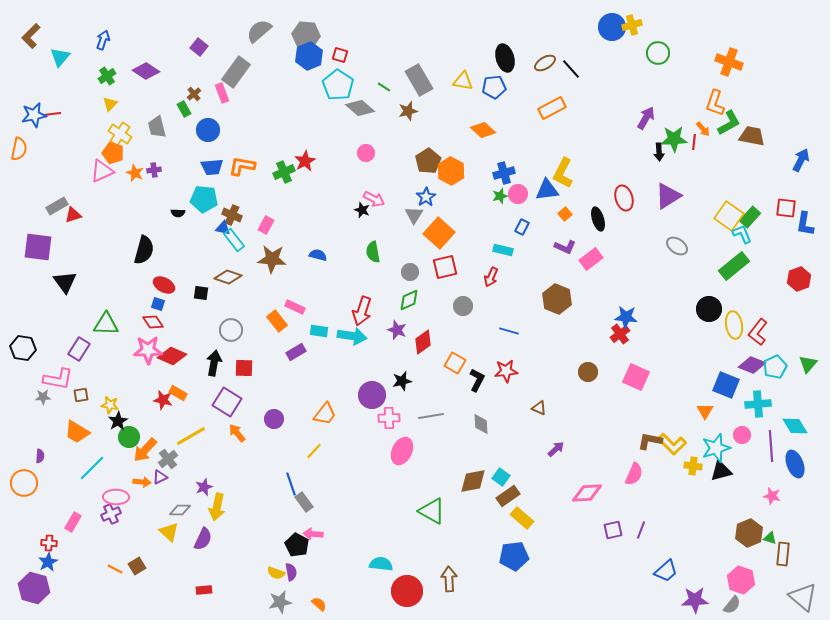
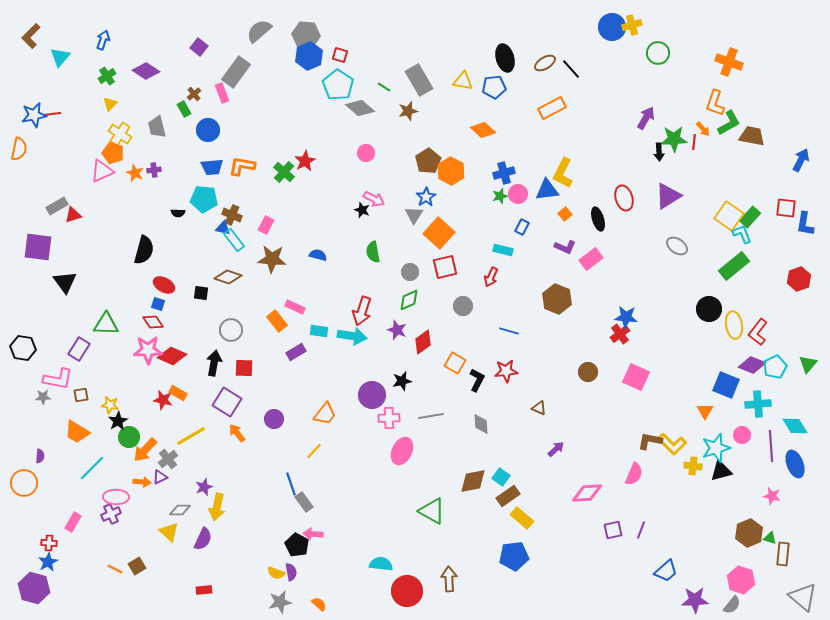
green cross at (284, 172): rotated 25 degrees counterclockwise
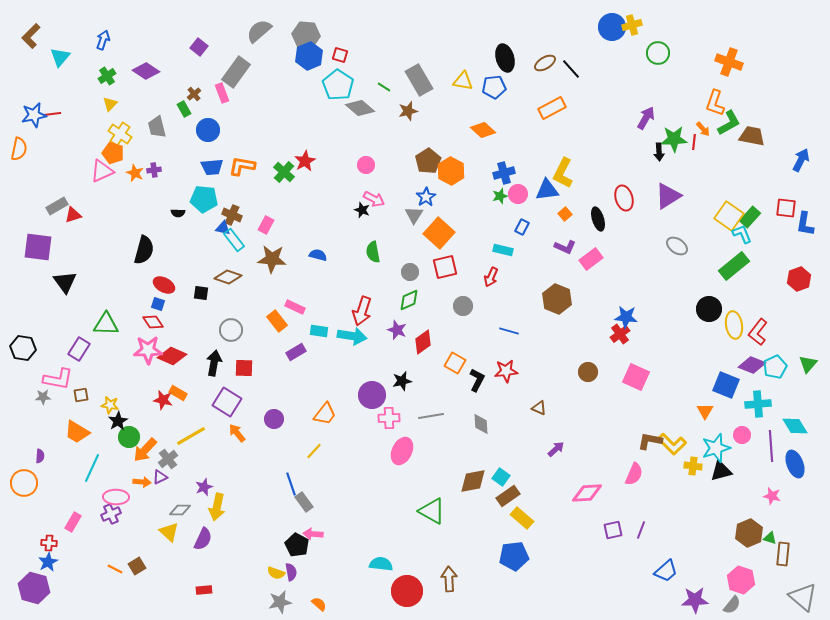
pink circle at (366, 153): moved 12 px down
cyan line at (92, 468): rotated 20 degrees counterclockwise
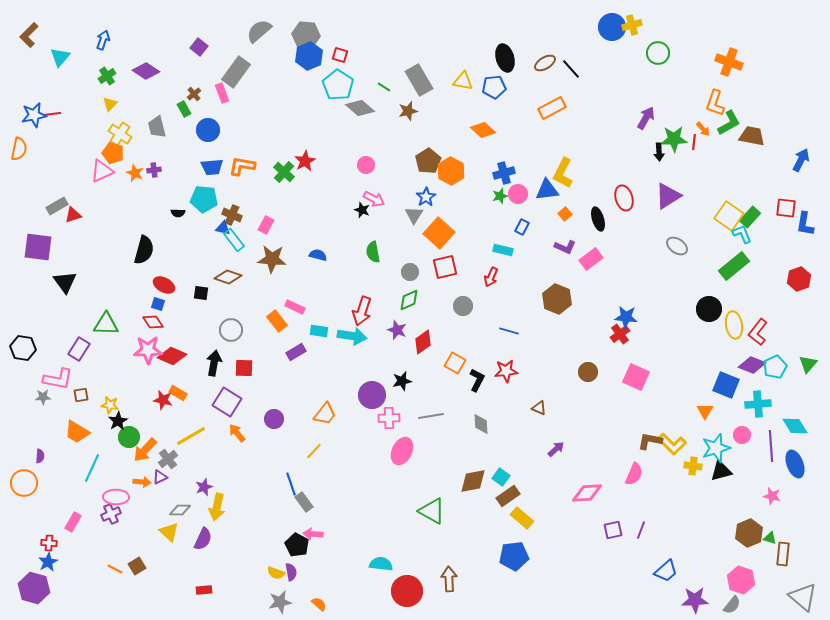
brown L-shape at (31, 36): moved 2 px left, 1 px up
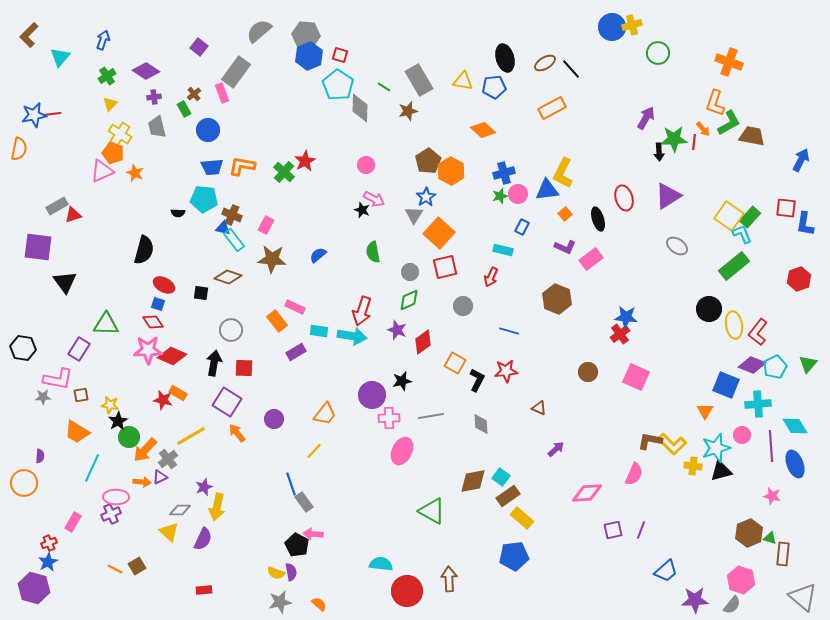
gray diamond at (360, 108): rotated 52 degrees clockwise
purple cross at (154, 170): moved 73 px up
blue semicircle at (318, 255): rotated 54 degrees counterclockwise
red cross at (49, 543): rotated 28 degrees counterclockwise
